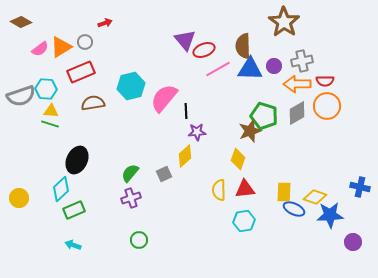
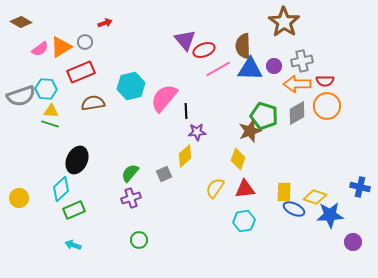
yellow semicircle at (219, 190): moved 4 px left, 2 px up; rotated 35 degrees clockwise
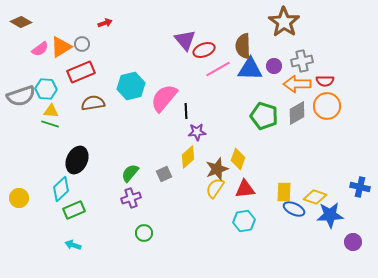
gray circle at (85, 42): moved 3 px left, 2 px down
brown star at (250, 131): moved 33 px left, 38 px down
yellow diamond at (185, 156): moved 3 px right, 1 px down
green circle at (139, 240): moved 5 px right, 7 px up
